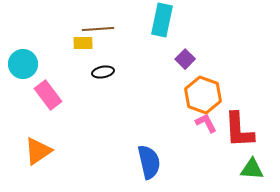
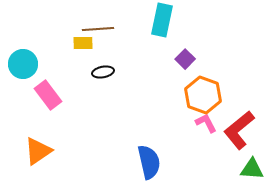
red L-shape: rotated 54 degrees clockwise
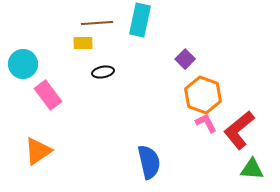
cyan rectangle: moved 22 px left
brown line: moved 1 px left, 6 px up
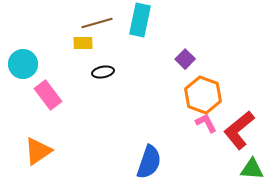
brown line: rotated 12 degrees counterclockwise
blue semicircle: rotated 32 degrees clockwise
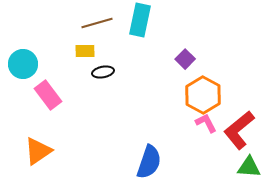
yellow rectangle: moved 2 px right, 8 px down
orange hexagon: rotated 9 degrees clockwise
green triangle: moved 3 px left, 2 px up
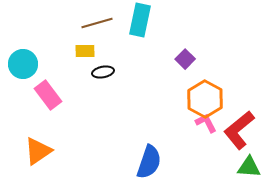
orange hexagon: moved 2 px right, 4 px down
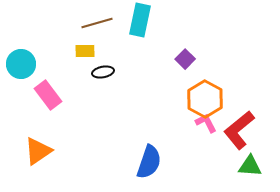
cyan circle: moved 2 px left
green triangle: moved 1 px right, 1 px up
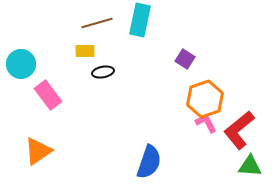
purple square: rotated 12 degrees counterclockwise
orange hexagon: rotated 12 degrees clockwise
